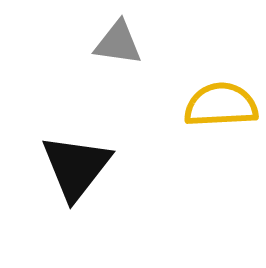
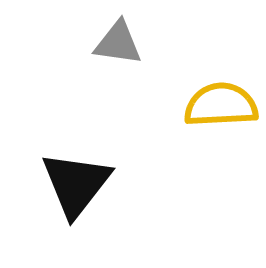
black triangle: moved 17 px down
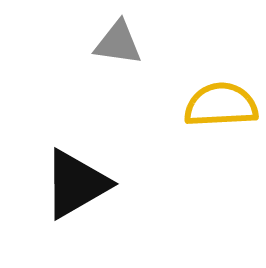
black triangle: rotated 22 degrees clockwise
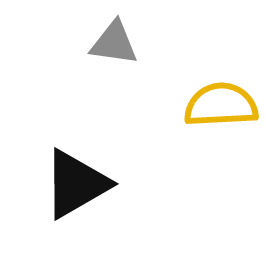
gray triangle: moved 4 px left
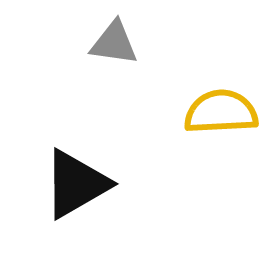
yellow semicircle: moved 7 px down
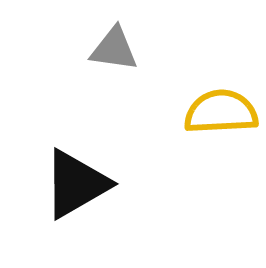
gray triangle: moved 6 px down
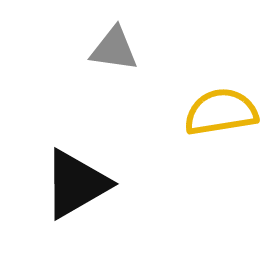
yellow semicircle: rotated 6 degrees counterclockwise
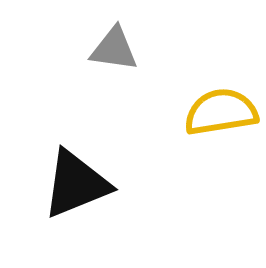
black triangle: rotated 8 degrees clockwise
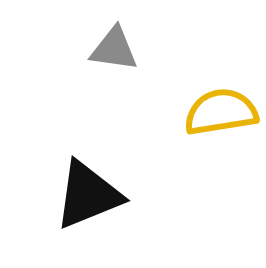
black triangle: moved 12 px right, 11 px down
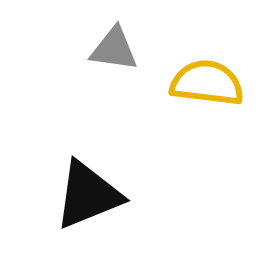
yellow semicircle: moved 14 px left, 29 px up; rotated 16 degrees clockwise
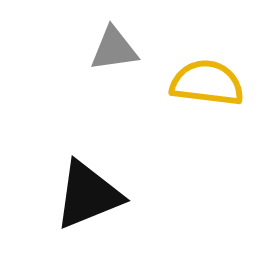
gray triangle: rotated 16 degrees counterclockwise
